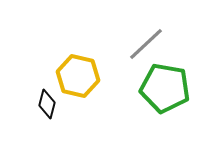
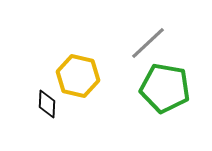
gray line: moved 2 px right, 1 px up
black diamond: rotated 12 degrees counterclockwise
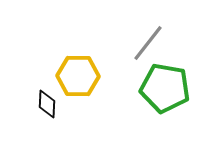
gray line: rotated 9 degrees counterclockwise
yellow hexagon: rotated 12 degrees counterclockwise
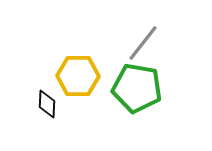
gray line: moved 5 px left
green pentagon: moved 28 px left
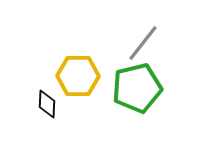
green pentagon: rotated 24 degrees counterclockwise
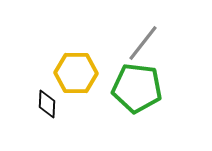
yellow hexagon: moved 2 px left, 3 px up
green pentagon: rotated 21 degrees clockwise
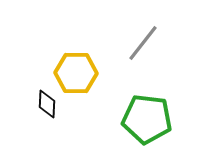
green pentagon: moved 10 px right, 31 px down
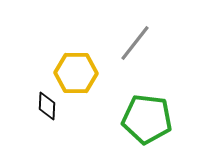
gray line: moved 8 px left
black diamond: moved 2 px down
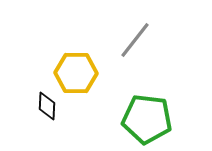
gray line: moved 3 px up
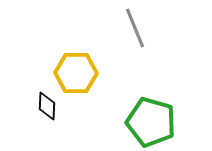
gray line: moved 12 px up; rotated 60 degrees counterclockwise
green pentagon: moved 4 px right, 3 px down; rotated 9 degrees clockwise
